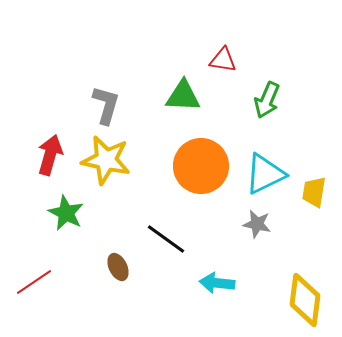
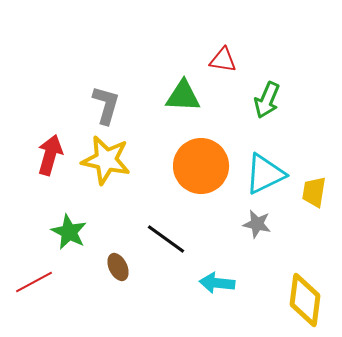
green star: moved 3 px right, 19 px down
red line: rotated 6 degrees clockwise
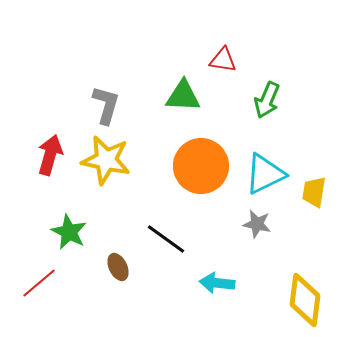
red line: moved 5 px right, 1 px down; rotated 12 degrees counterclockwise
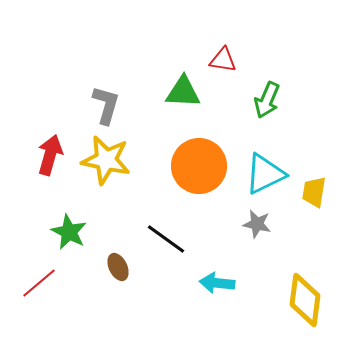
green triangle: moved 4 px up
orange circle: moved 2 px left
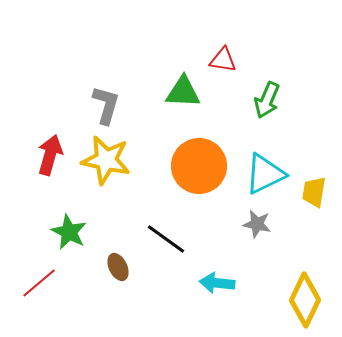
yellow diamond: rotated 18 degrees clockwise
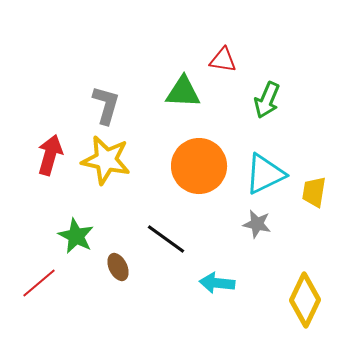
green star: moved 7 px right, 4 px down
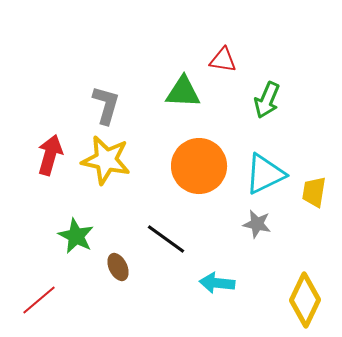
red line: moved 17 px down
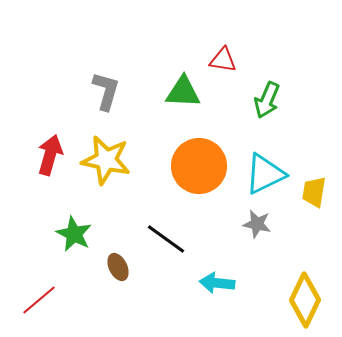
gray L-shape: moved 14 px up
green star: moved 2 px left, 2 px up
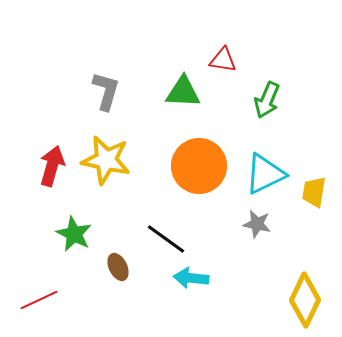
red arrow: moved 2 px right, 11 px down
cyan arrow: moved 26 px left, 5 px up
red line: rotated 15 degrees clockwise
